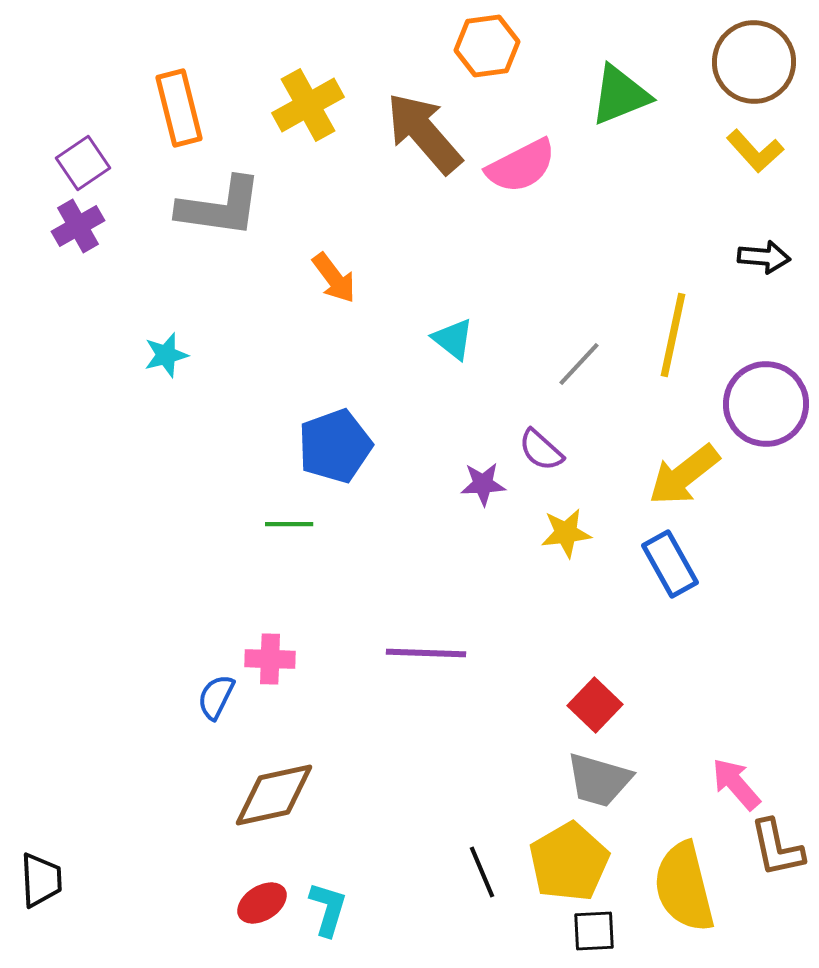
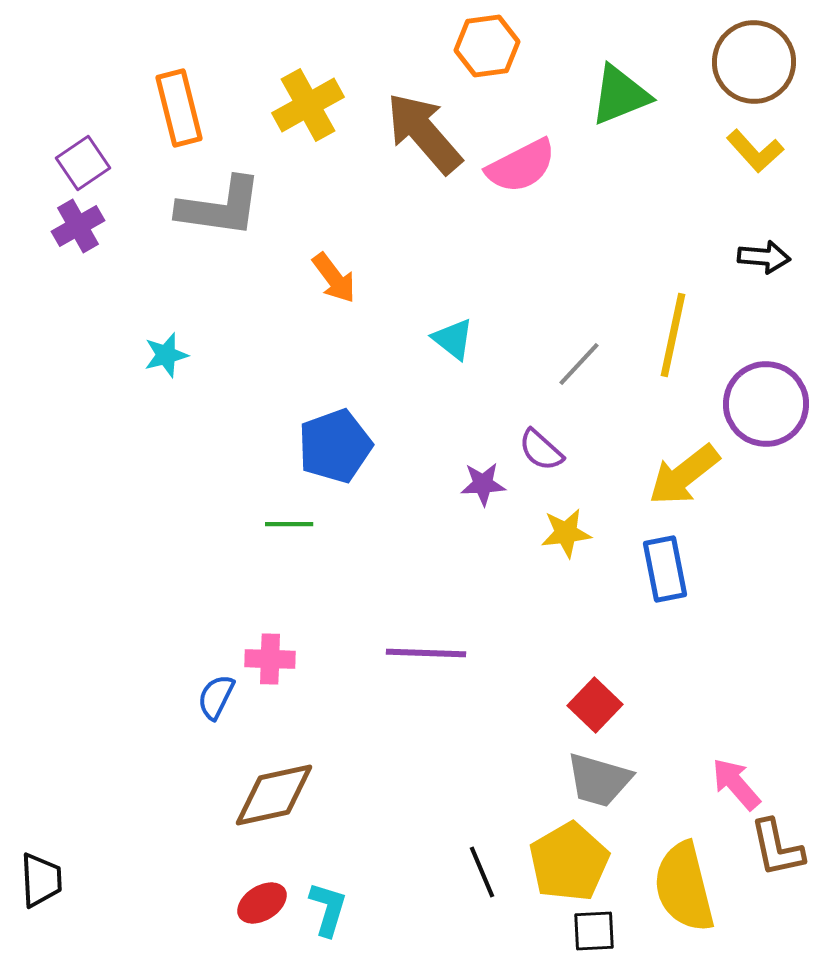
blue rectangle: moved 5 px left, 5 px down; rotated 18 degrees clockwise
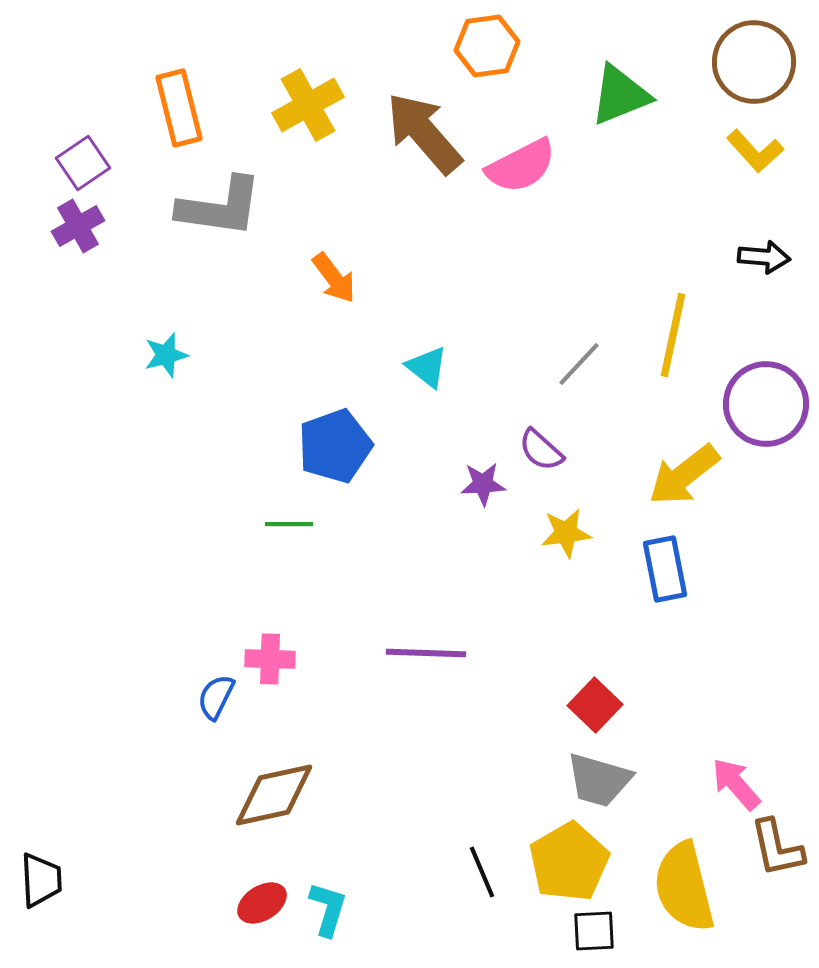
cyan triangle: moved 26 px left, 28 px down
